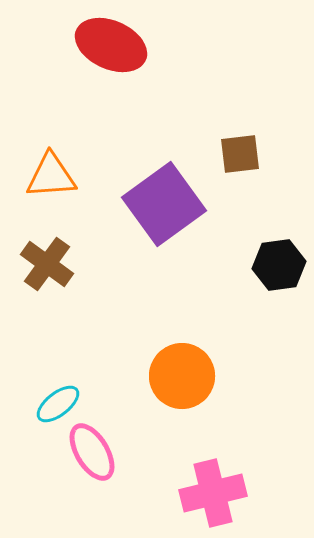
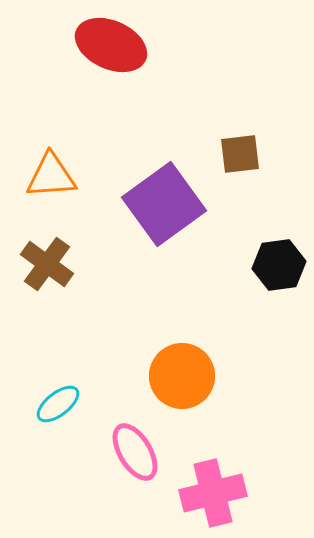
pink ellipse: moved 43 px right
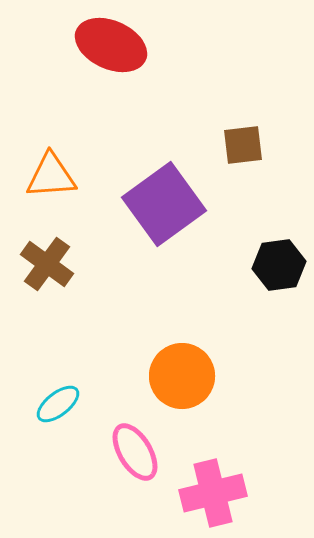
brown square: moved 3 px right, 9 px up
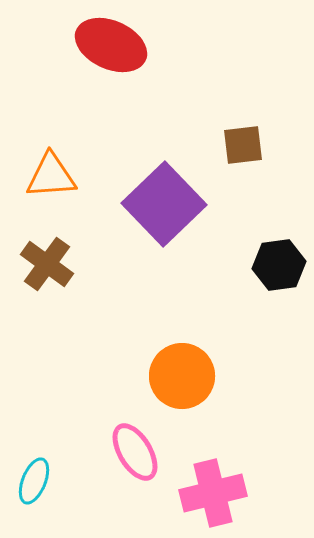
purple square: rotated 8 degrees counterclockwise
cyan ellipse: moved 24 px left, 77 px down; rotated 30 degrees counterclockwise
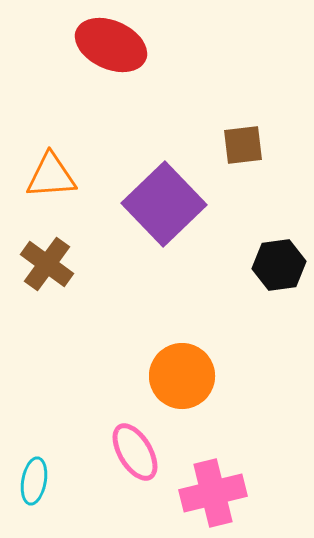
cyan ellipse: rotated 12 degrees counterclockwise
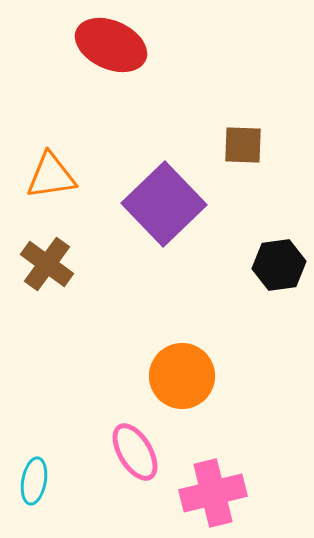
brown square: rotated 9 degrees clockwise
orange triangle: rotated 4 degrees counterclockwise
